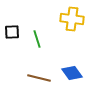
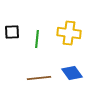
yellow cross: moved 3 px left, 14 px down
green line: rotated 24 degrees clockwise
brown line: rotated 20 degrees counterclockwise
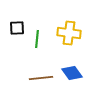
black square: moved 5 px right, 4 px up
brown line: moved 2 px right
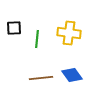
black square: moved 3 px left
blue diamond: moved 2 px down
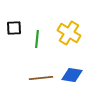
yellow cross: rotated 25 degrees clockwise
blue diamond: rotated 45 degrees counterclockwise
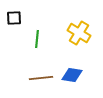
black square: moved 10 px up
yellow cross: moved 10 px right
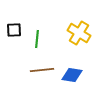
black square: moved 12 px down
brown line: moved 1 px right, 8 px up
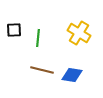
green line: moved 1 px right, 1 px up
brown line: rotated 20 degrees clockwise
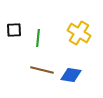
blue diamond: moved 1 px left
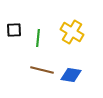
yellow cross: moved 7 px left, 1 px up
